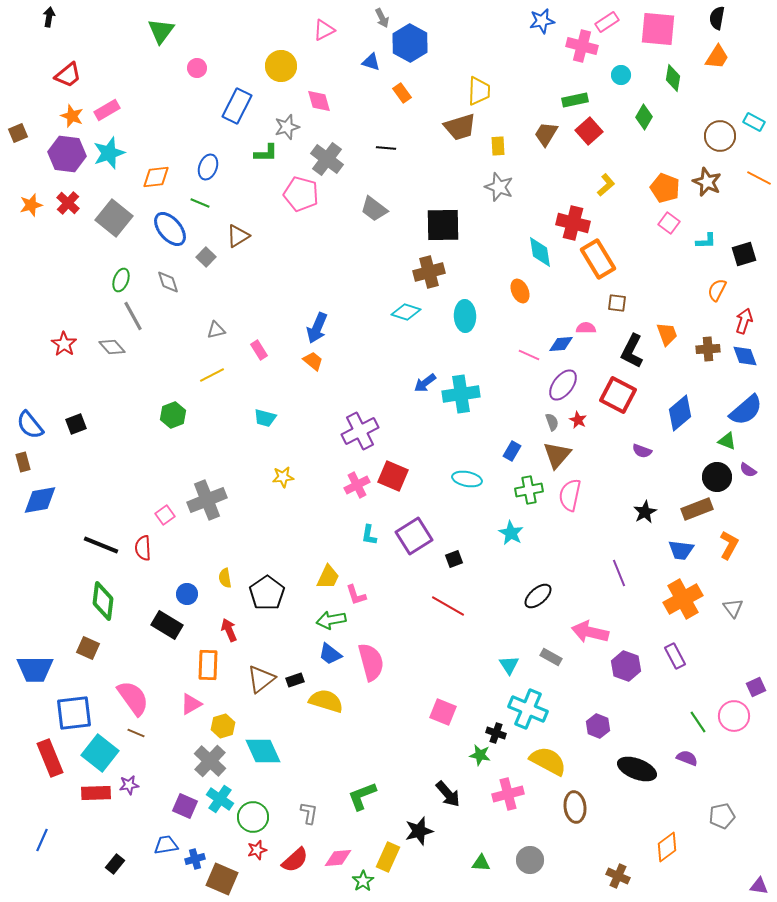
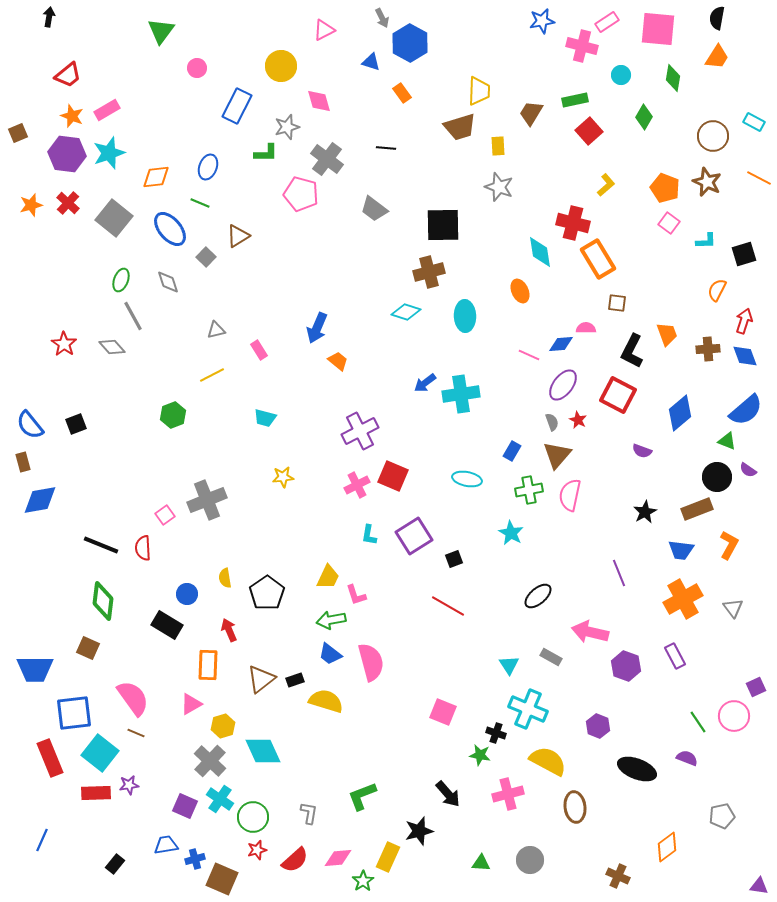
brown trapezoid at (546, 134): moved 15 px left, 21 px up
brown circle at (720, 136): moved 7 px left
orange trapezoid at (313, 361): moved 25 px right
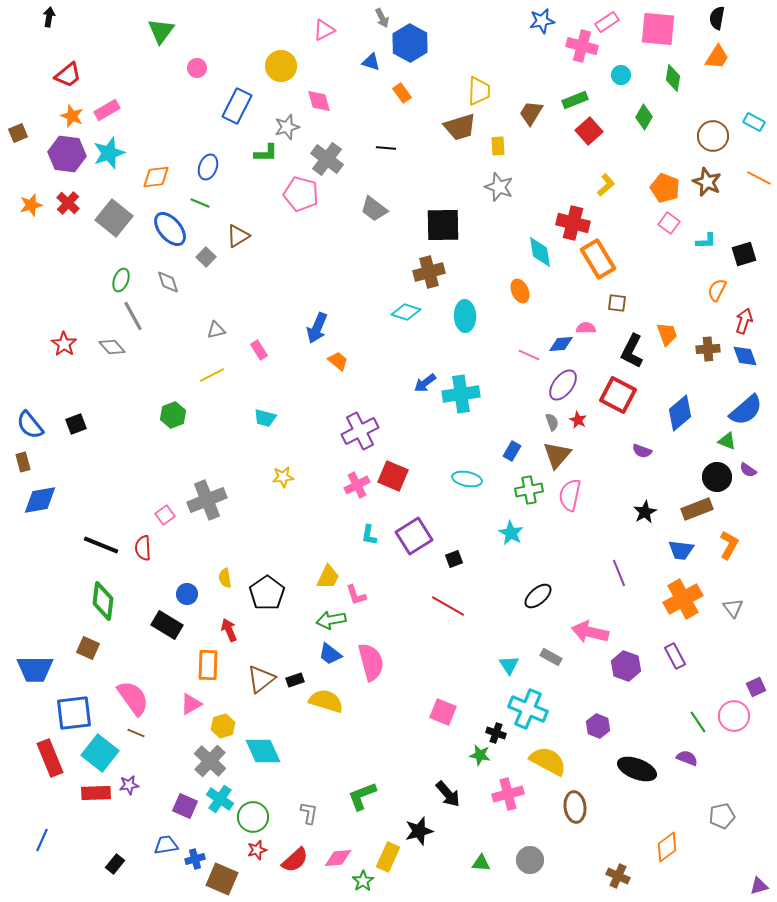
green rectangle at (575, 100): rotated 10 degrees counterclockwise
purple triangle at (759, 886): rotated 24 degrees counterclockwise
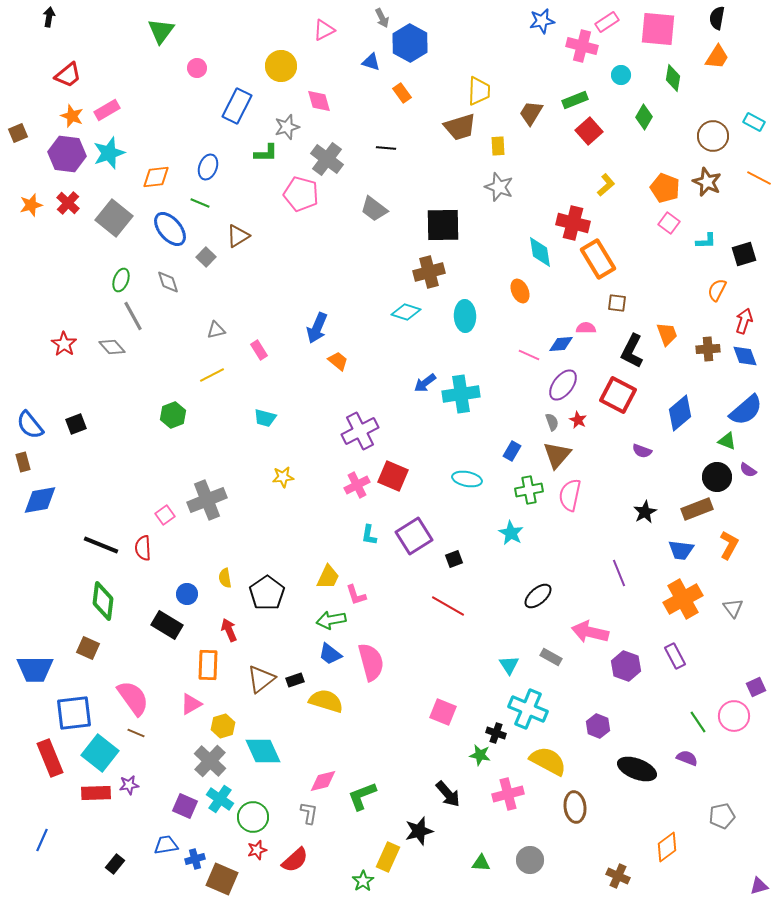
pink diamond at (338, 858): moved 15 px left, 77 px up; rotated 8 degrees counterclockwise
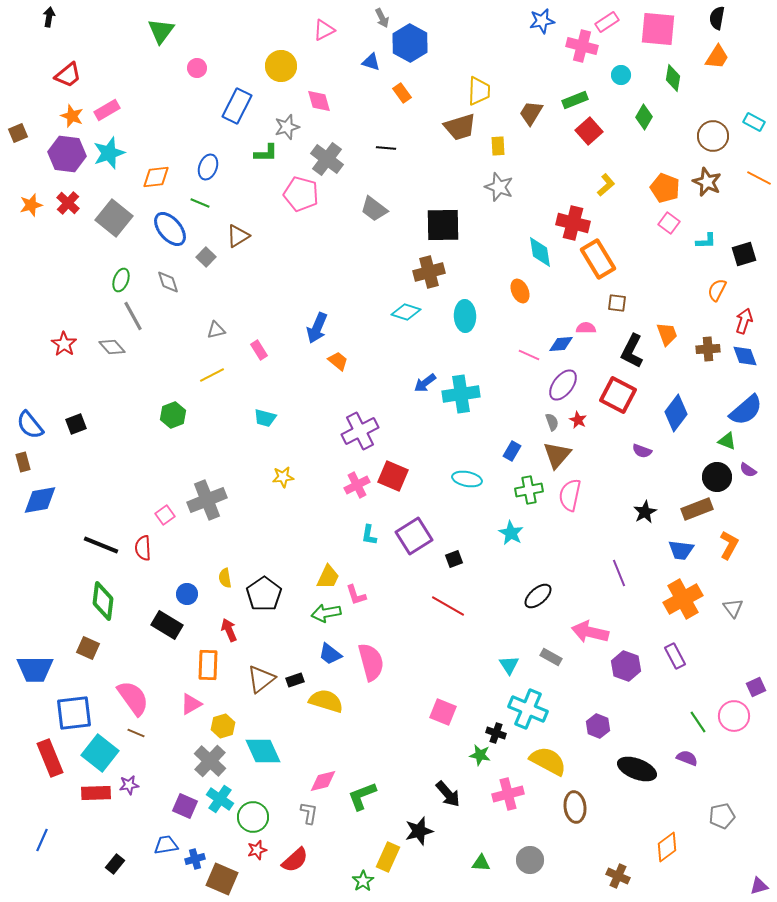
blue diamond at (680, 413): moved 4 px left; rotated 12 degrees counterclockwise
black pentagon at (267, 593): moved 3 px left, 1 px down
green arrow at (331, 620): moved 5 px left, 7 px up
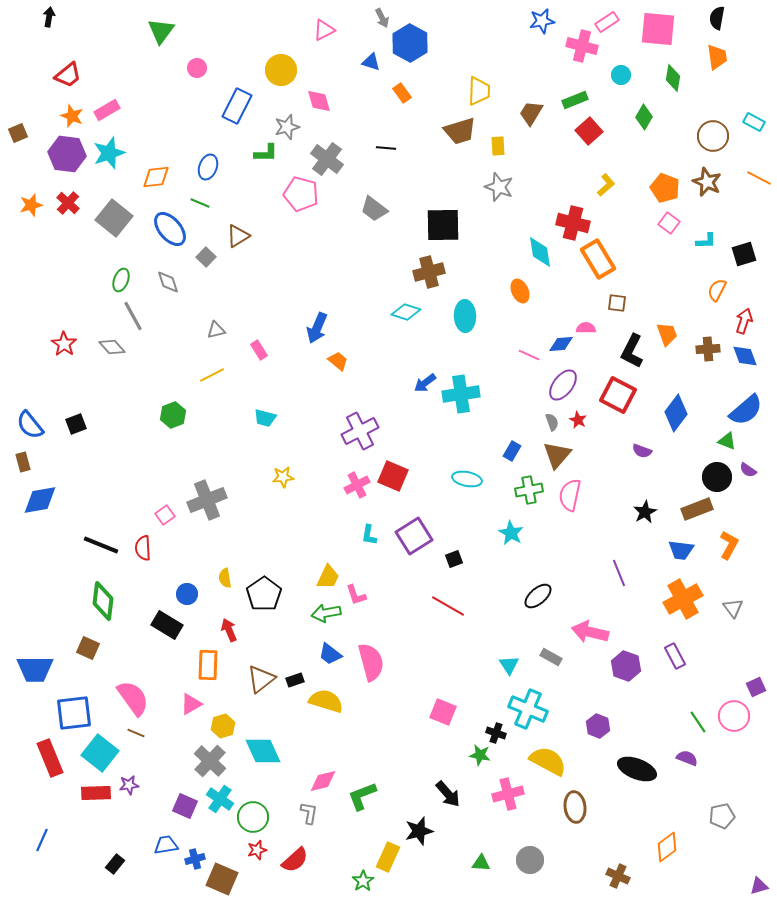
orange trapezoid at (717, 57): rotated 40 degrees counterclockwise
yellow circle at (281, 66): moved 4 px down
brown trapezoid at (460, 127): moved 4 px down
